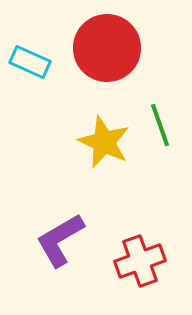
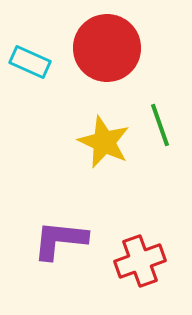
purple L-shape: rotated 36 degrees clockwise
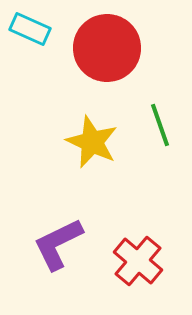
cyan rectangle: moved 33 px up
yellow star: moved 12 px left
purple L-shape: moved 2 px left, 4 px down; rotated 32 degrees counterclockwise
red cross: moved 2 px left; rotated 30 degrees counterclockwise
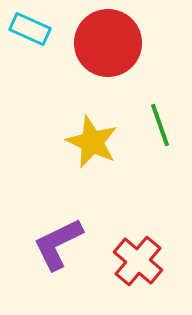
red circle: moved 1 px right, 5 px up
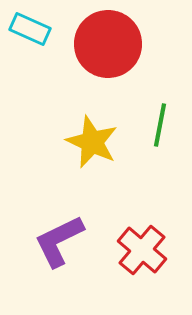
red circle: moved 1 px down
green line: rotated 30 degrees clockwise
purple L-shape: moved 1 px right, 3 px up
red cross: moved 4 px right, 11 px up
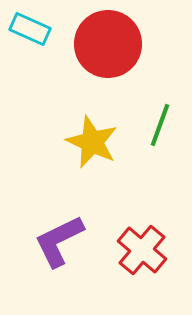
green line: rotated 9 degrees clockwise
